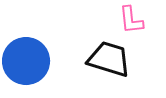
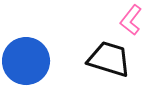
pink L-shape: rotated 44 degrees clockwise
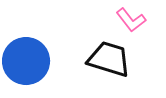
pink L-shape: rotated 76 degrees counterclockwise
